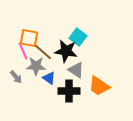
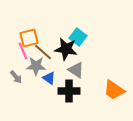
orange square: rotated 24 degrees counterclockwise
black star: moved 2 px up
orange trapezoid: moved 15 px right, 4 px down
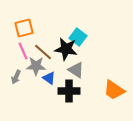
orange square: moved 5 px left, 10 px up
gray arrow: rotated 64 degrees clockwise
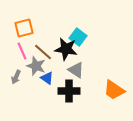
pink line: moved 1 px left
gray star: rotated 18 degrees clockwise
blue triangle: moved 2 px left
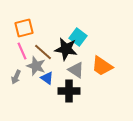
orange trapezoid: moved 12 px left, 24 px up
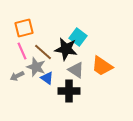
gray star: moved 1 px down
gray arrow: moved 1 px right, 1 px up; rotated 40 degrees clockwise
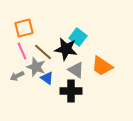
black cross: moved 2 px right
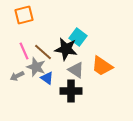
orange square: moved 13 px up
pink line: moved 2 px right
